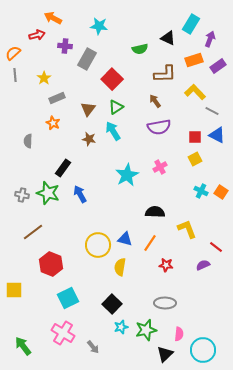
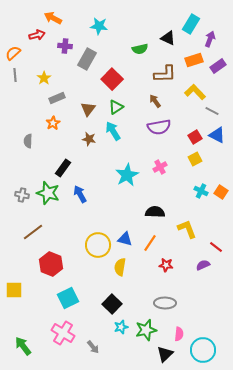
orange star at (53, 123): rotated 16 degrees clockwise
red square at (195, 137): rotated 32 degrees counterclockwise
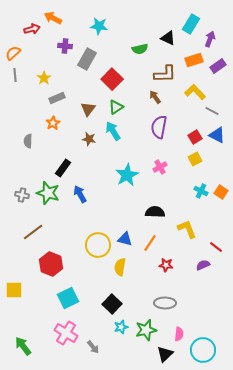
red arrow at (37, 35): moved 5 px left, 6 px up
brown arrow at (155, 101): moved 4 px up
purple semicircle at (159, 127): rotated 110 degrees clockwise
pink cross at (63, 333): moved 3 px right
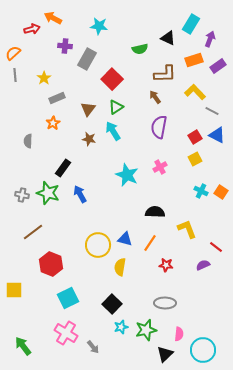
cyan star at (127, 175): rotated 20 degrees counterclockwise
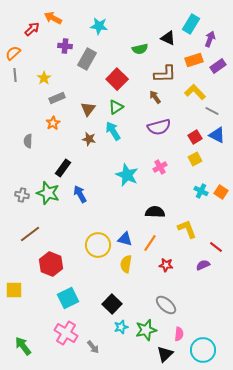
red arrow at (32, 29): rotated 28 degrees counterclockwise
red square at (112, 79): moved 5 px right
purple semicircle at (159, 127): rotated 115 degrees counterclockwise
brown line at (33, 232): moved 3 px left, 2 px down
yellow semicircle at (120, 267): moved 6 px right, 3 px up
gray ellipse at (165, 303): moved 1 px right, 2 px down; rotated 40 degrees clockwise
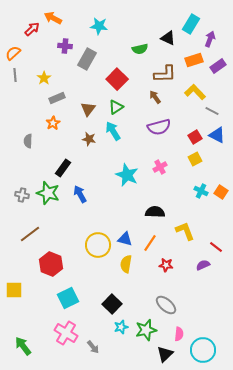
yellow L-shape at (187, 229): moved 2 px left, 2 px down
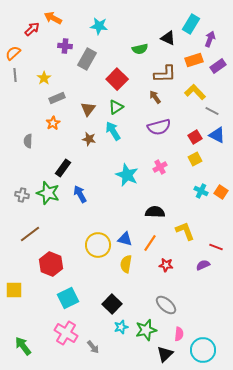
red line at (216, 247): rotated 16 degrees counterclockwise
